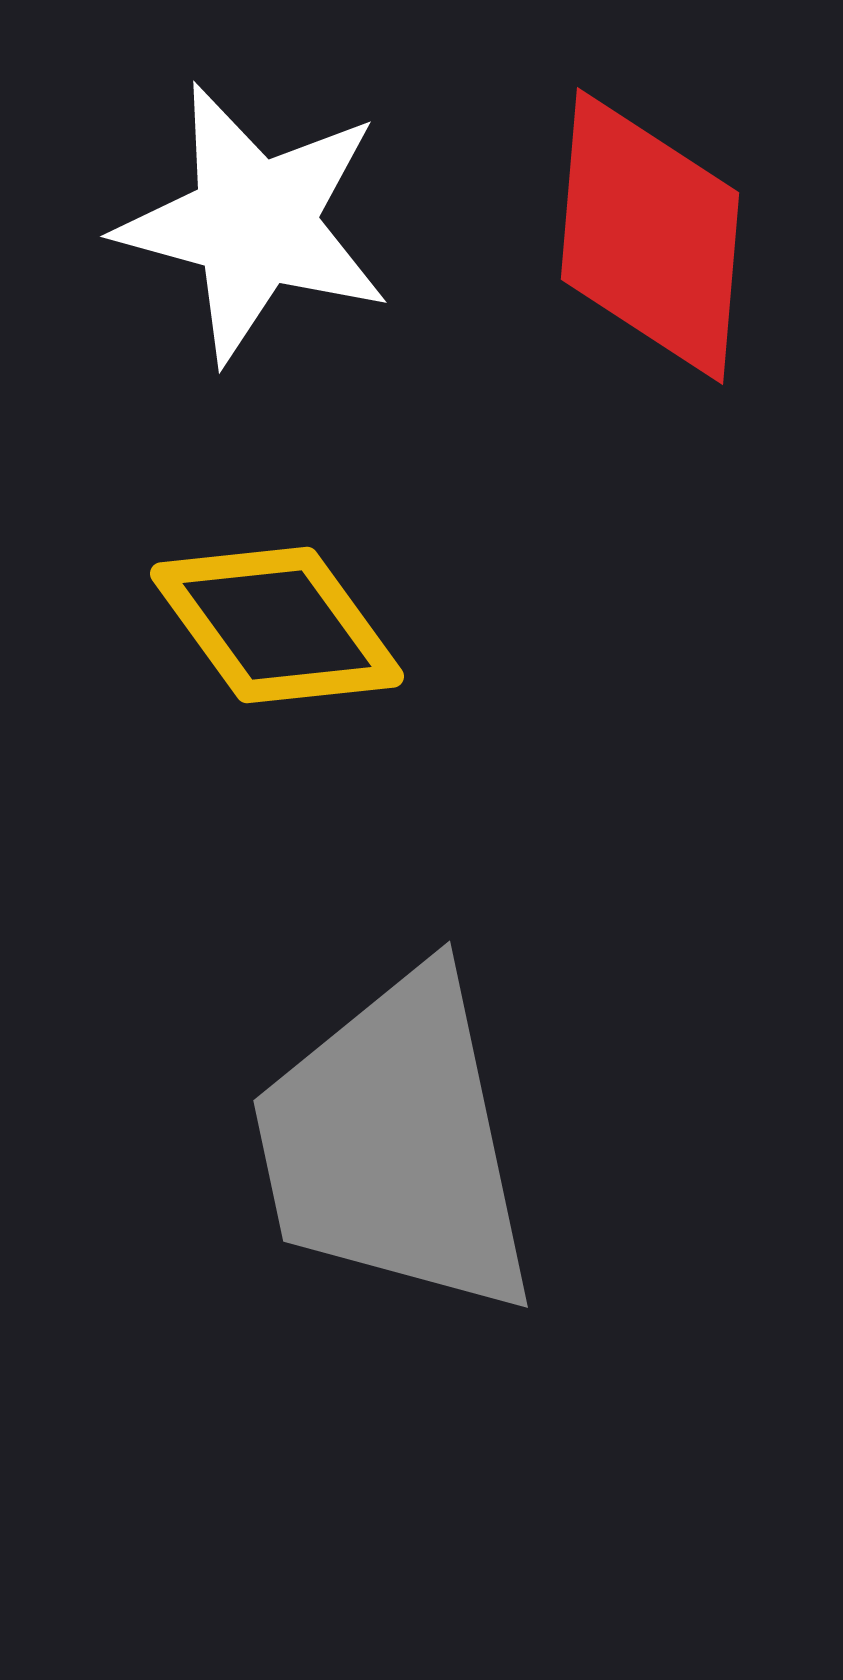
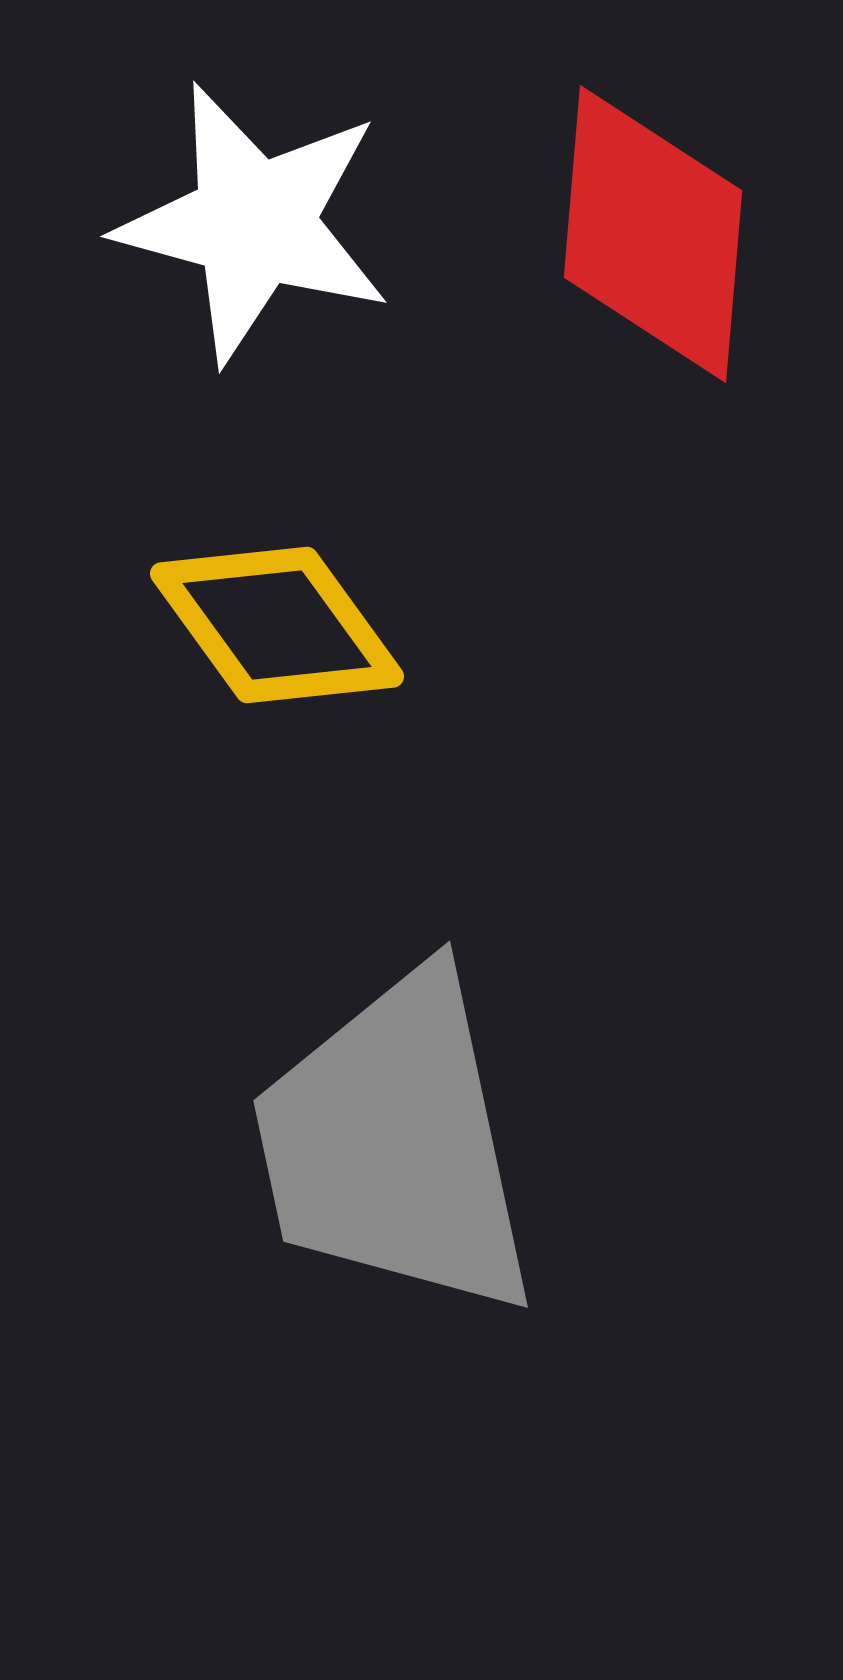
red diamond: moved 3 px right, 2 px up
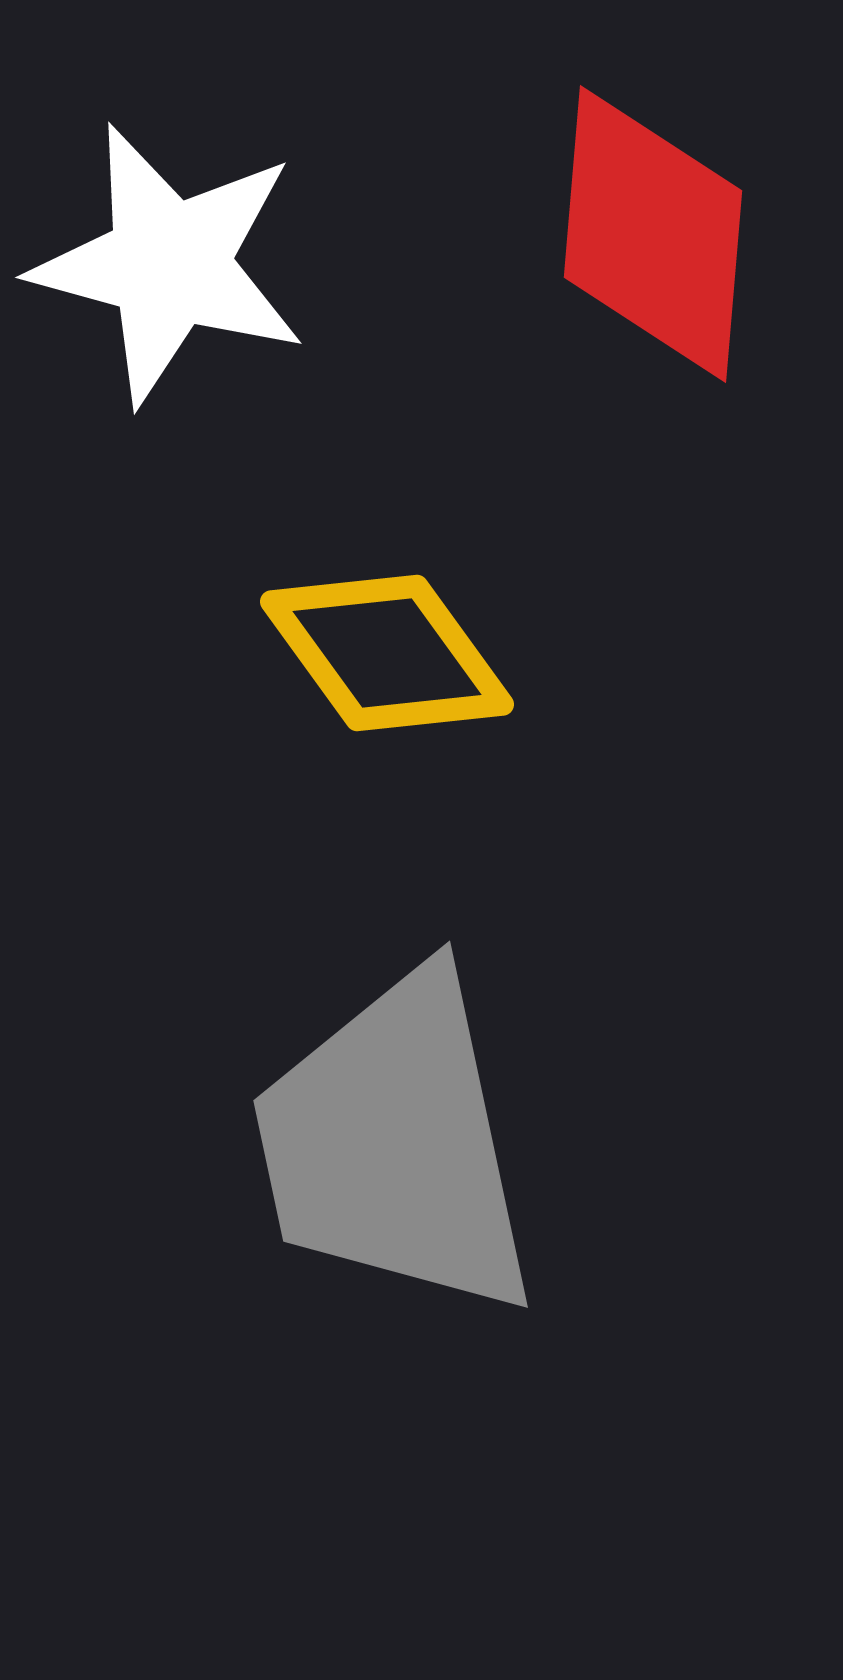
white star: moved 85 px left, 41 px down
yellow diamond: moved 110 px right, 28 px down
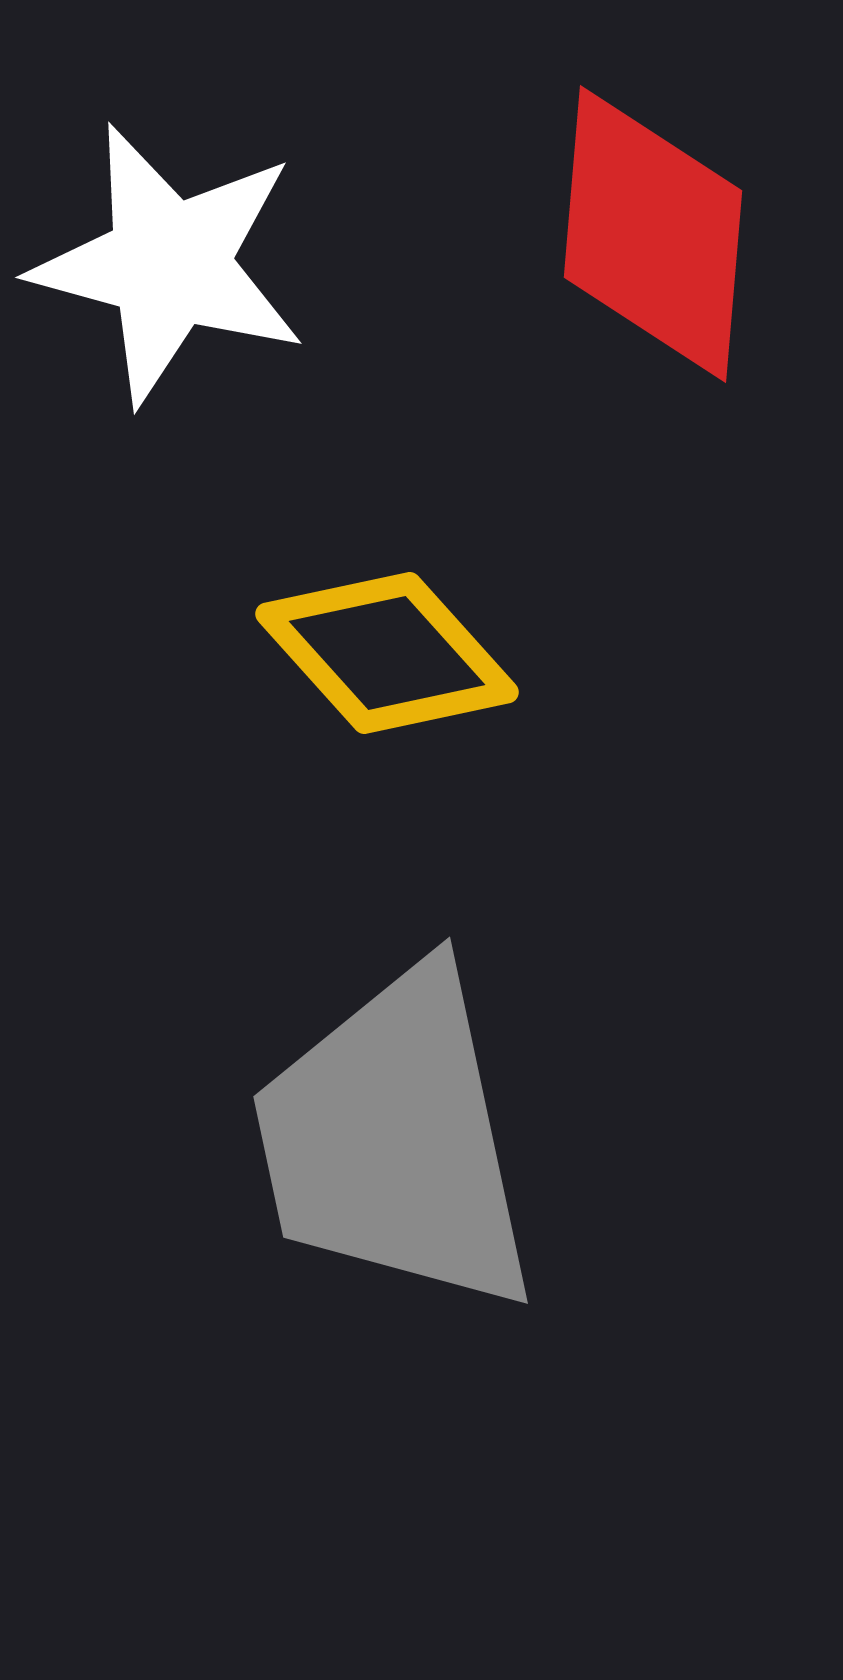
yellow diamond: rotated 6 degrees counterclockwise
gray trapezoid: moved 4 px up
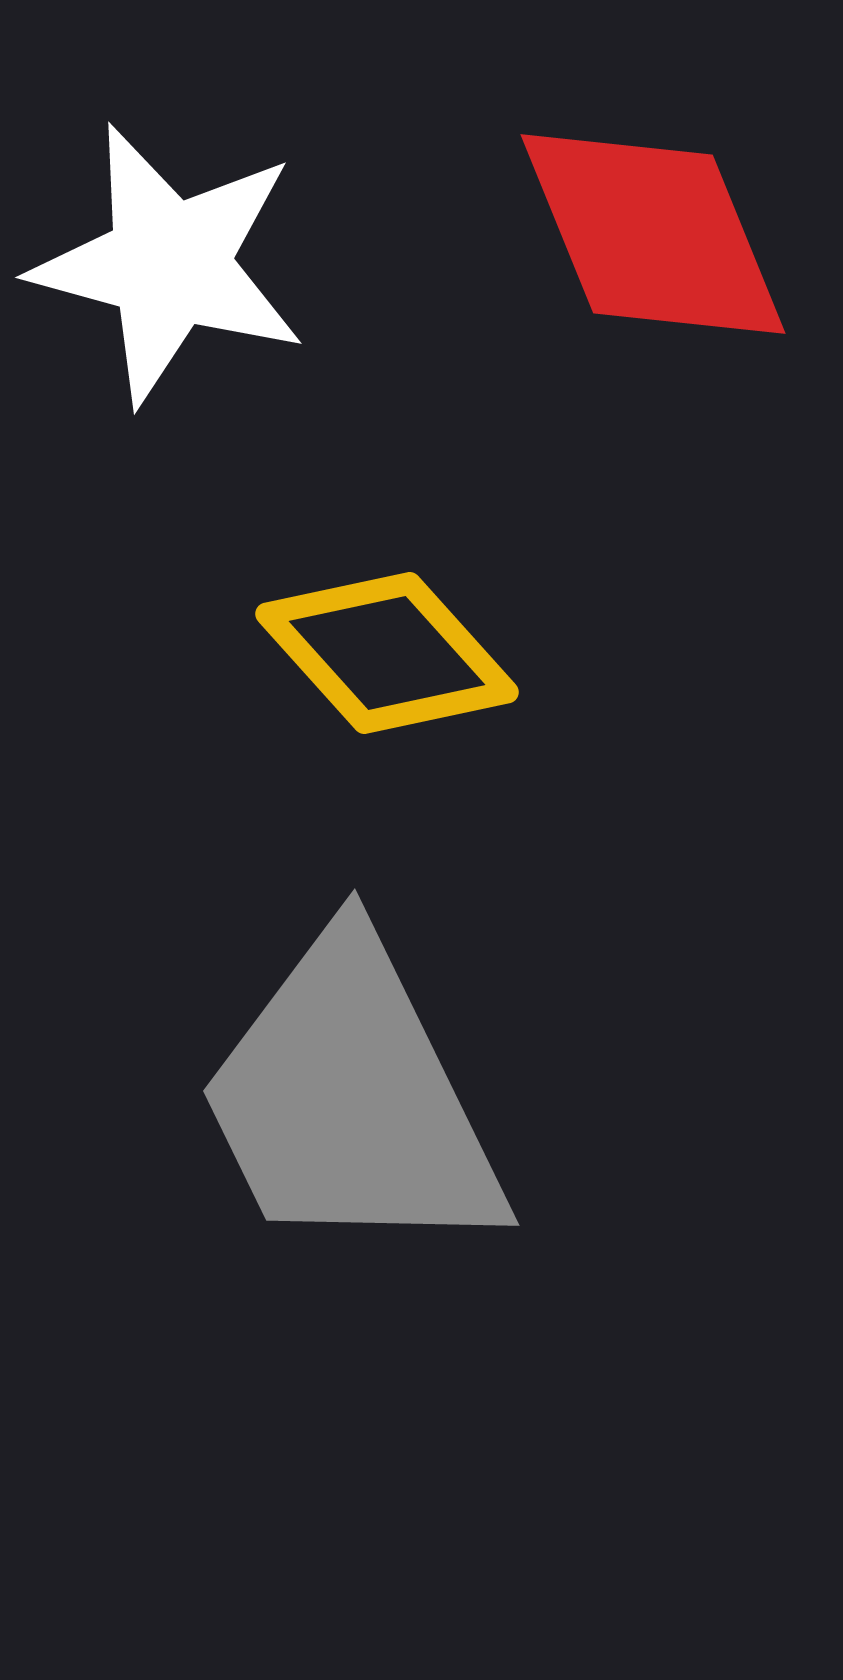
red diamond: rotated 27 degrees counterclockwise
gray trapezoid: moved 44 px left, 41 px up; rotated 14 degrees counterclockwise
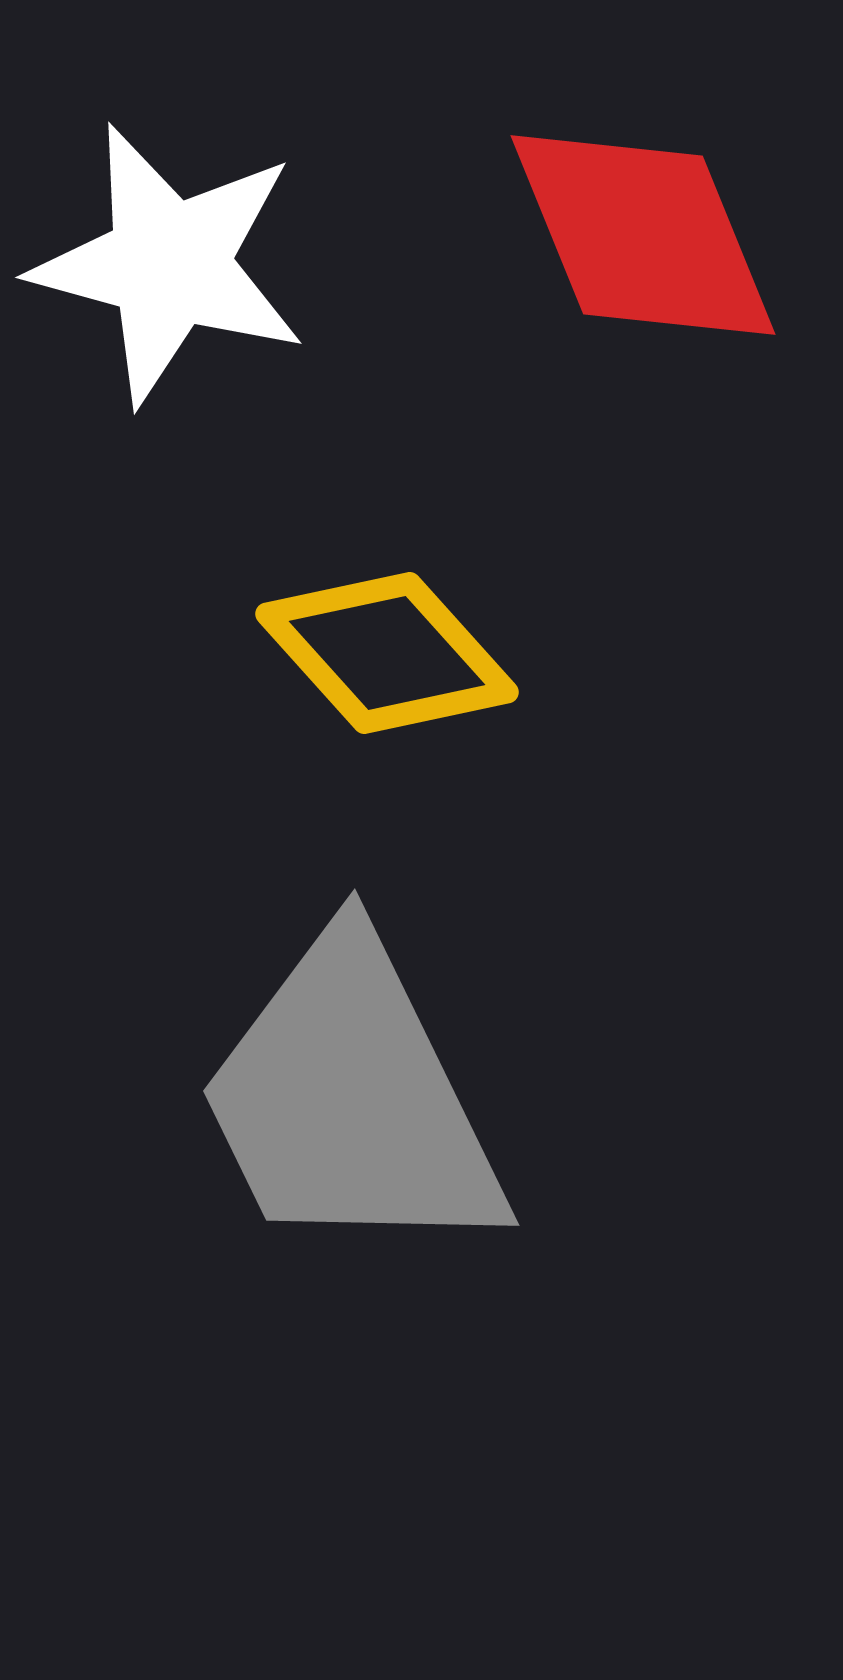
red diamond: moved 10 px left, 1 px down
